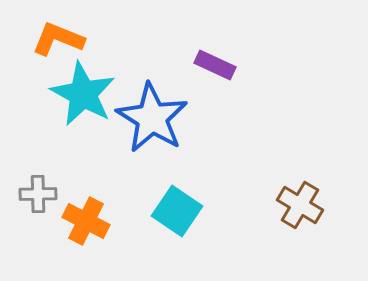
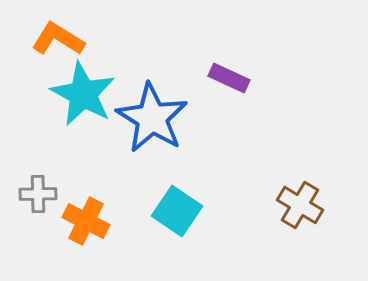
orange L-shape: rotated 10 degrees clockwise
purple rectangle: moved 14 px right, 13 px down
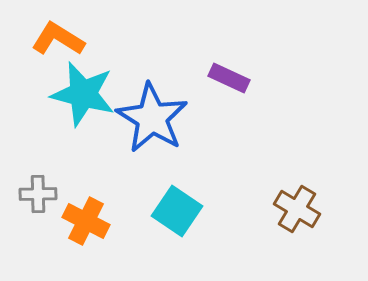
cyan star: rotated 14 degrees counterclockwise
brown cross: moved 3 px left, 4 px down
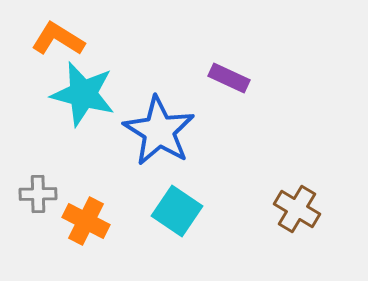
blue star: moved 7 px right, 13 px down
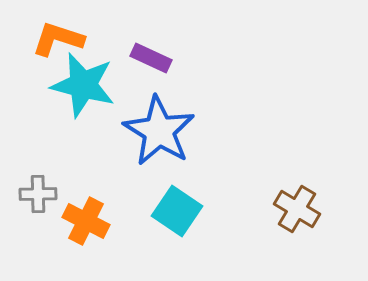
orange L-shape: rotated 14 degrees counterclockwise
purple rectangle: moved 78 px left, 20 px up
cyan star: moved 9 px up
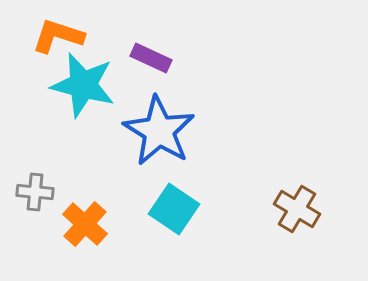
orange L-shape: moved 3 px up
gray cross: moved 3 px left, 2 px up; rotated 6 degrees clockwise
cyan square: moved 3 px left, 2 px up
orange cross: moved 1 px left, 3 px down; rotated 15 degrees clockwise
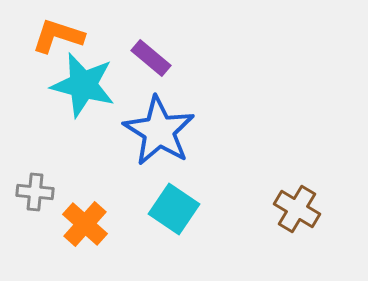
purple rectangle: rotated 15 degrees clockwise
